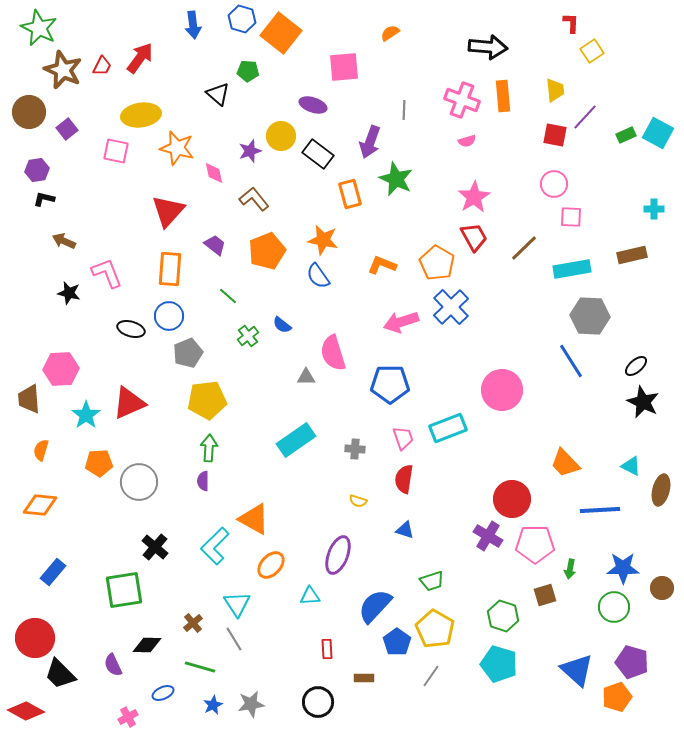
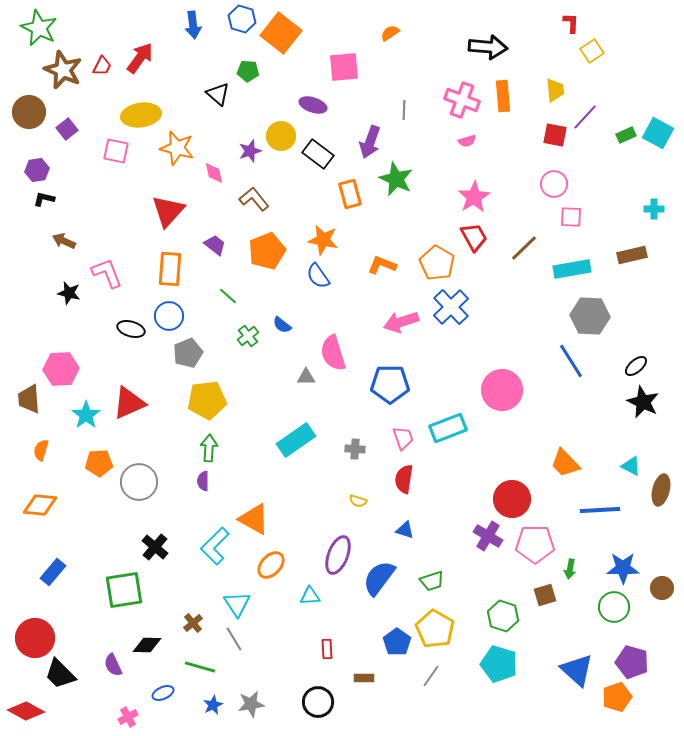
blue semicircle at (375, 606): moved 4 px right, 28 px up; rotated 6 degrees counterclockwise
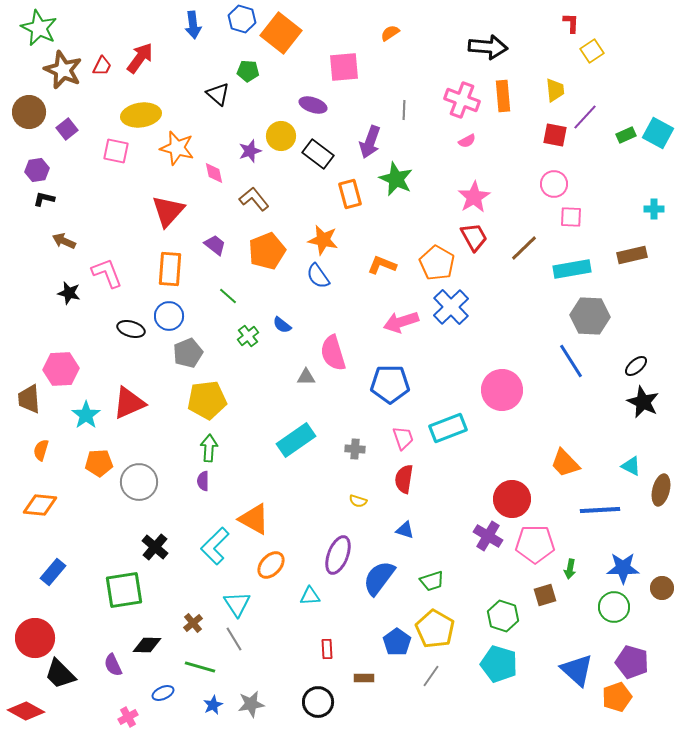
pink semicircle at (467, 141): rotated 12 degrees counterclockwise
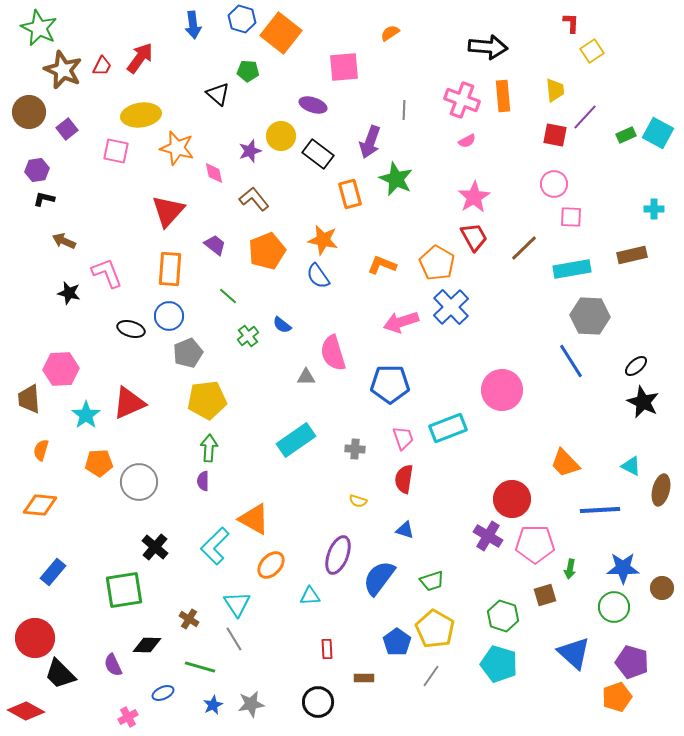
brown cross at (193, 623): moved 4 px left, 4 px up; rotated 18 degrees counterclockwise
blue triangle at (577, 670): moved 3 px left, 17 px up
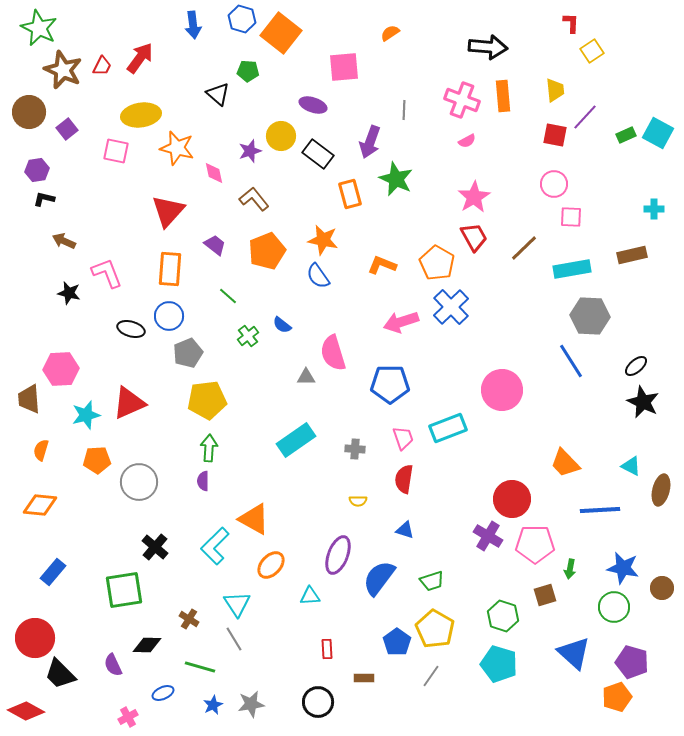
cyan star at (86, 415): rotated 20 degrees clockwise
orange pentagon at (99, 463): moved 2 px left, 3 px up
yellow semicircle at (358, 501): rotated 18 degrees counterclockwise
blue star at (623, 568): rotated 12 degrees clockwise
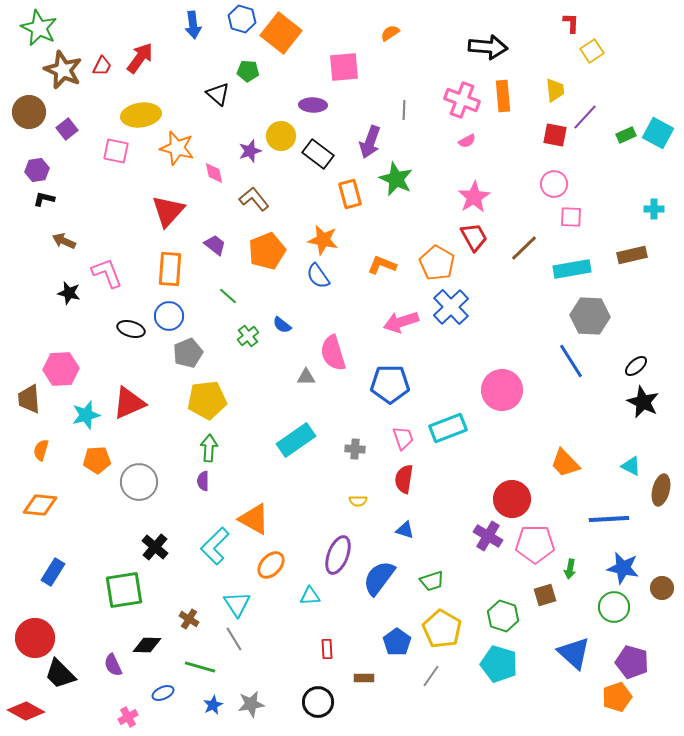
purple ellipse at (313, 105): rotated 16 degrees counterclockwise
blue line at (600, 510): moved 9 px right, 9 px down
blue rectangle at (53, 572): rotated 8 degrees counterclockwise
yellow pentagon at (435, 629): moved 7 px right
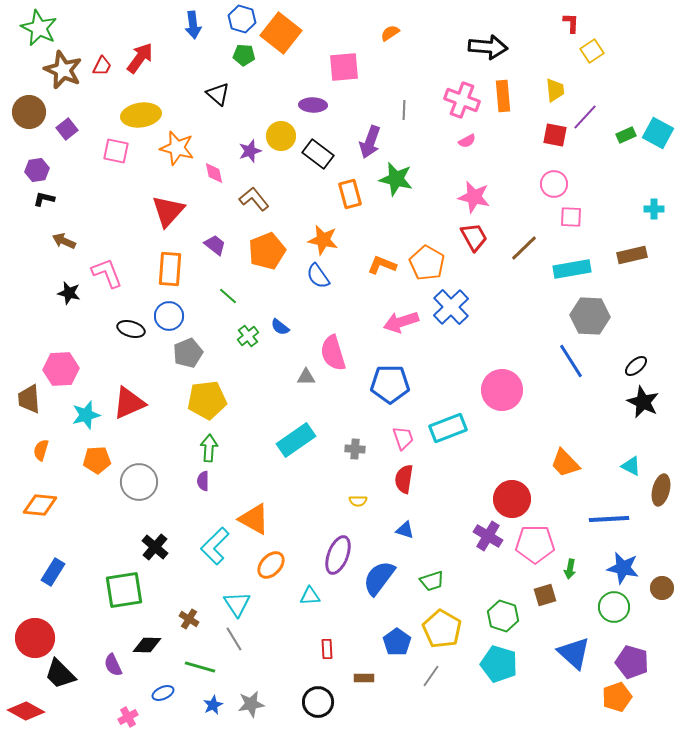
green pentagon at (248, 71): moved 4 px left, 16 px up
green star at (396, 179): rotated 12 degrees counterclockwise
pink star at (474, 197): rotated 28 degrees counterclockwise
orange pentagon at (437, 263): moved 10 px left
blue semicircle at (282, 325): moved 2 px left, 2 px down
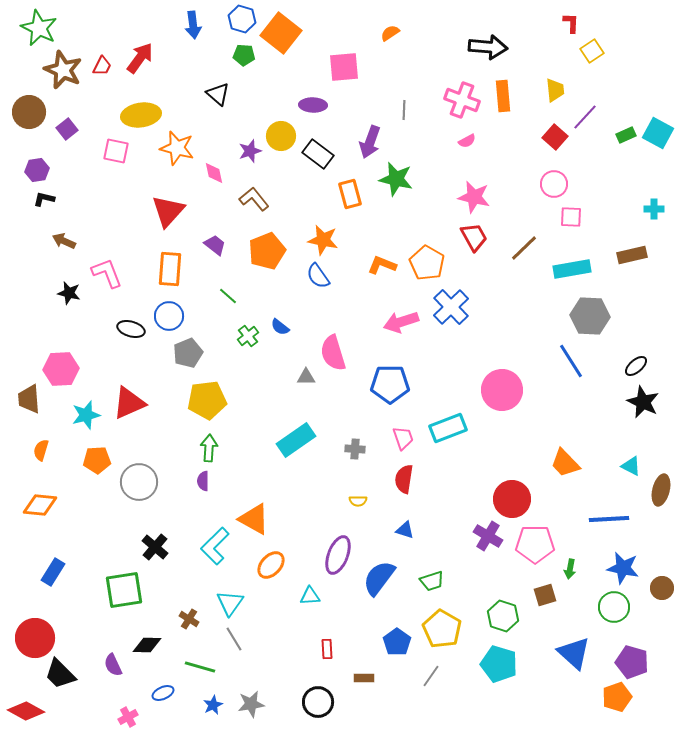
red square at (555, 135): moved 2 px down; rotated 30 degrees clockwise
cyan triangle at (237, 604): moved 7 px left, 1 px up; rotated 8 degrees clockwise
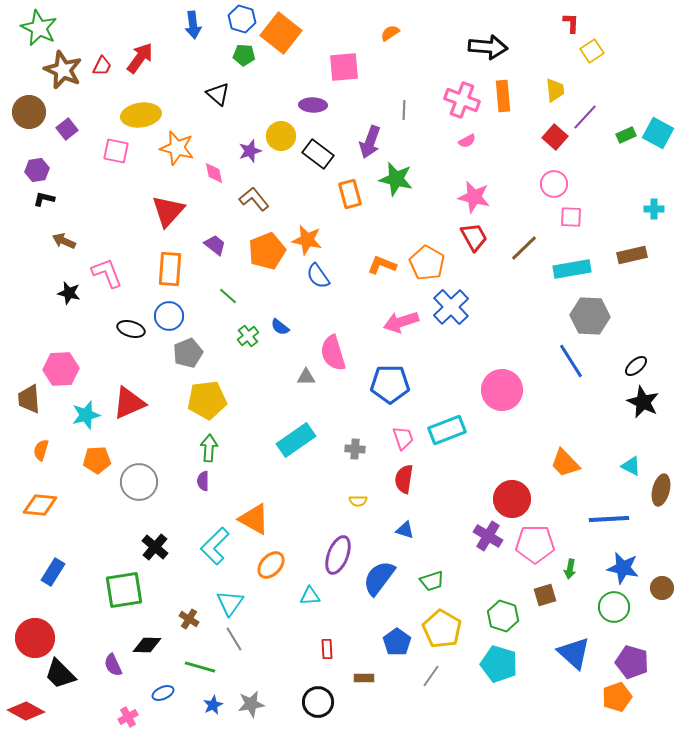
orange star at (323, 240): moved 16 px left
cyan rectangle at (448, 428): moved 1 px left, 2 px down
